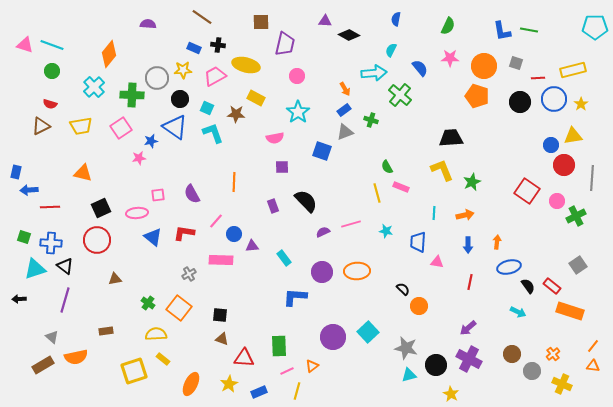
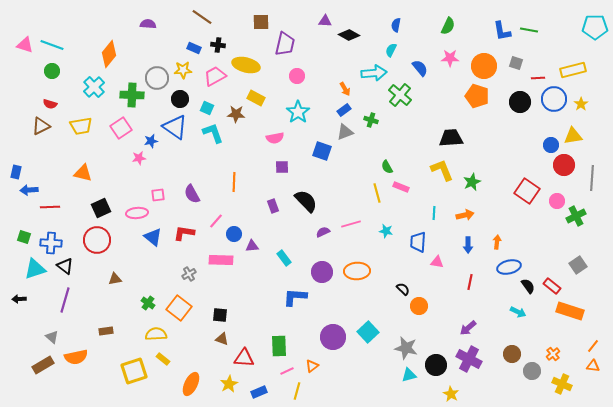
blue semicircle at (396, 19): moved 6 px down
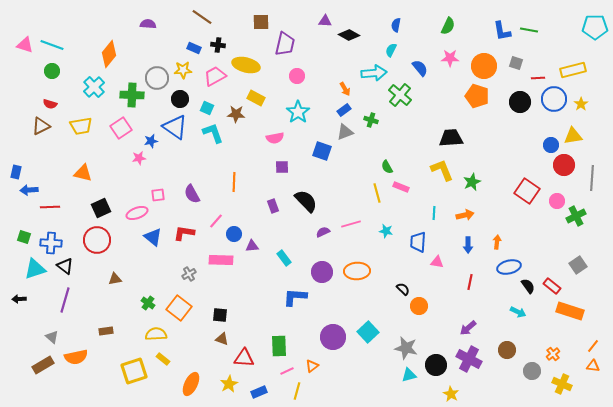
pink ellipse at (137, 213): rotated 15 degrees counterclockwise
brown circle at (512, 354): moved 5 px left, 4 px up
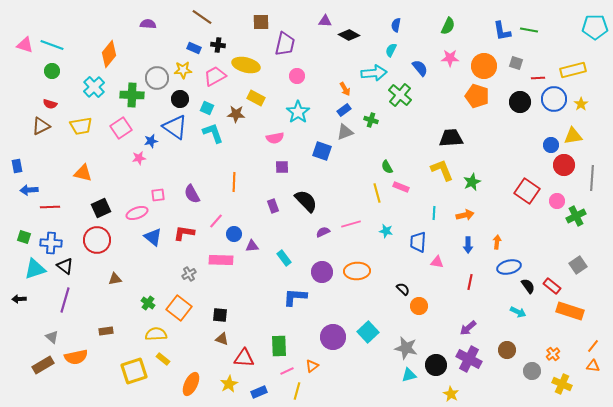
blue rectangle at (16, 172): moved 1 px right, 6 px up; rotated 24 degrees counterclockwise
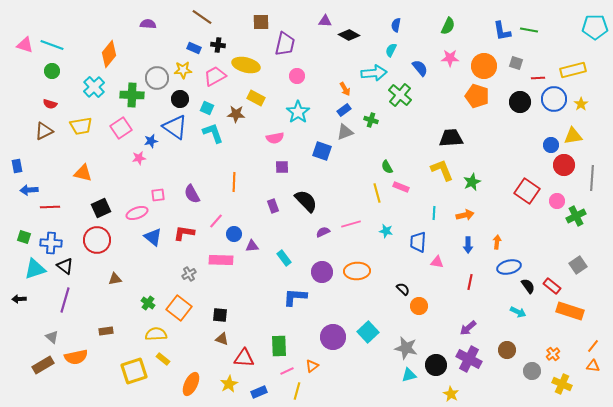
brown triangle at (41, 126): moved 3 px right, 5 px down
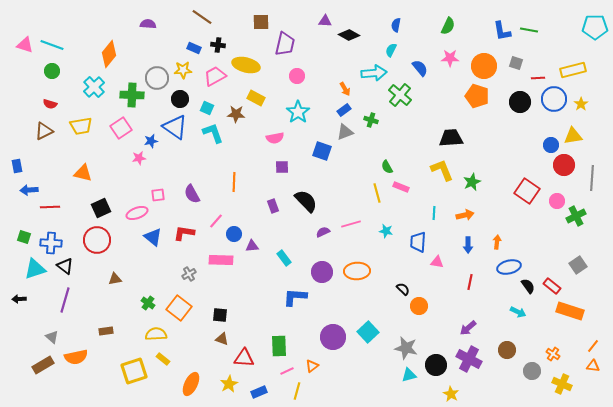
orange cross at (553, 354): rotated 16 degrees counterclockwise
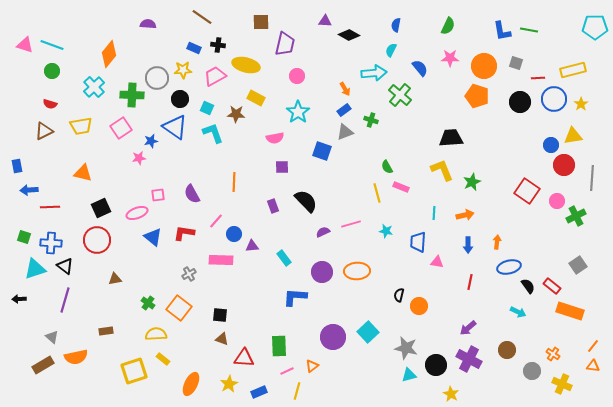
black semicircle at (403, 289): moved 4 px left, 6 px down; rotated 120 degrees counterclockwise
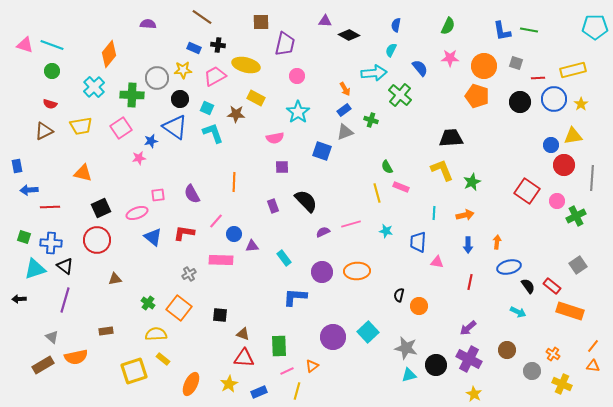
brown triangle at (222, 339): moved 21 px right, 5 px up
yellow star at (451, 394): moved 23 px right
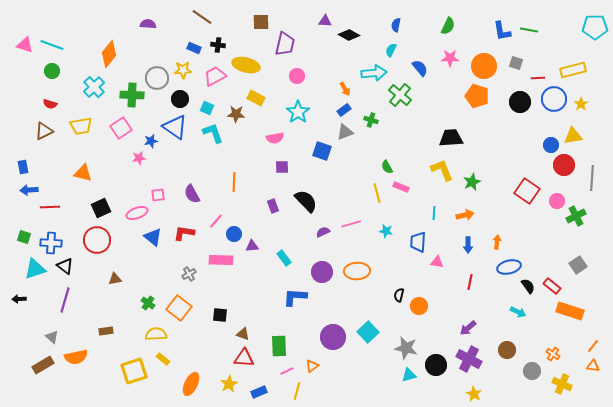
blue rectangle at (17, 166): moved 6 px right, 1 px down
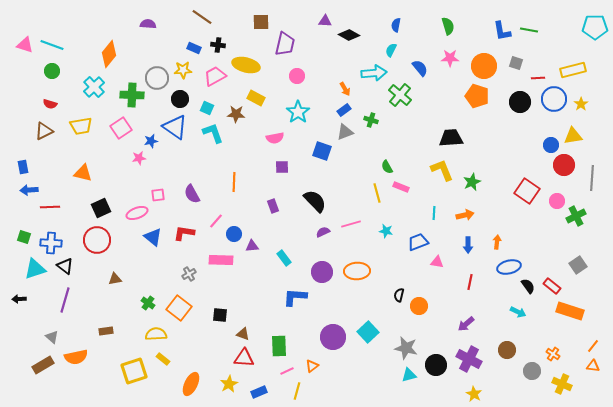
green semicircle at (448, 26): rotated 42 degrees counterclockwise
black semicircle at (306, 201): moved 9 px right
blue trapezoid at (418, 242): rotated 65 degrees clockwise
purple arrow at (468, 328): moved 2 px left, 4 px up
